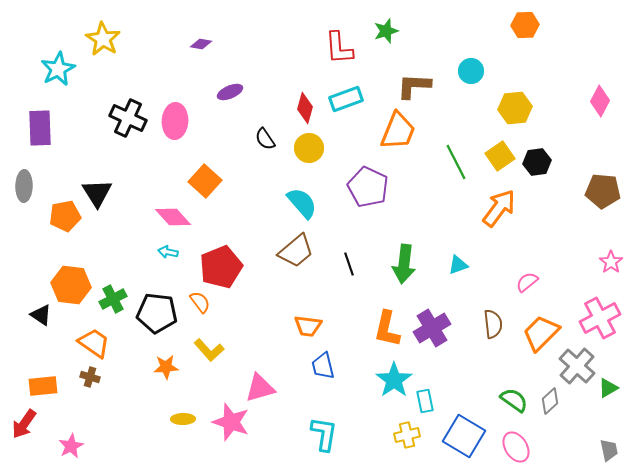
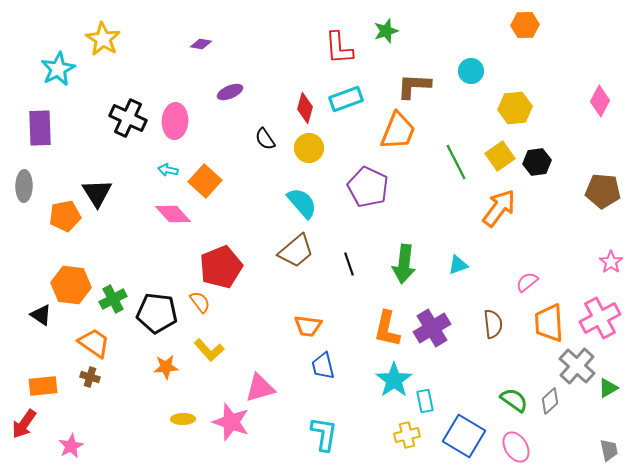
pink diamond at (173, 217): moved 3 px up
cyan arrow at (168, 252): moved 82 px up
orange trapezoid at (541, 333): moved 8 px right, 10 px up; rotated 48 degrees counterclockwise
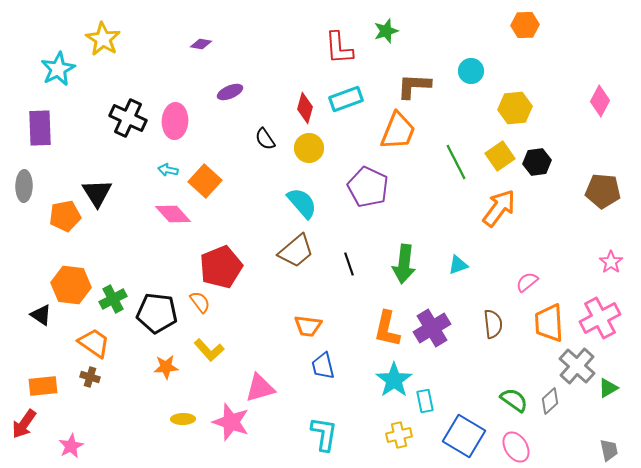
yellow cross at (407, 435): moved 8 px left
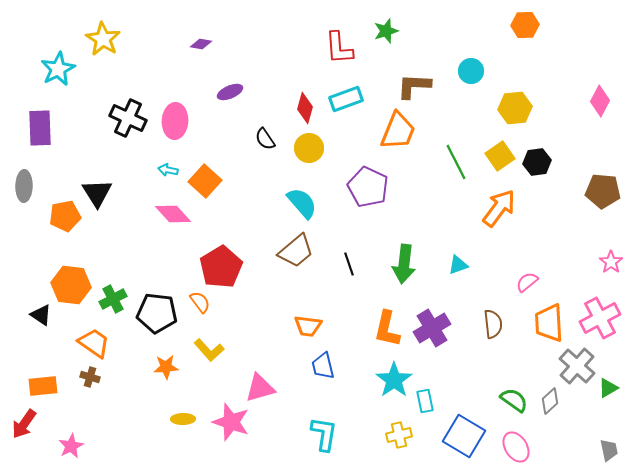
red pentagon at (221, 267): rotated 9 degrees counterclockwise
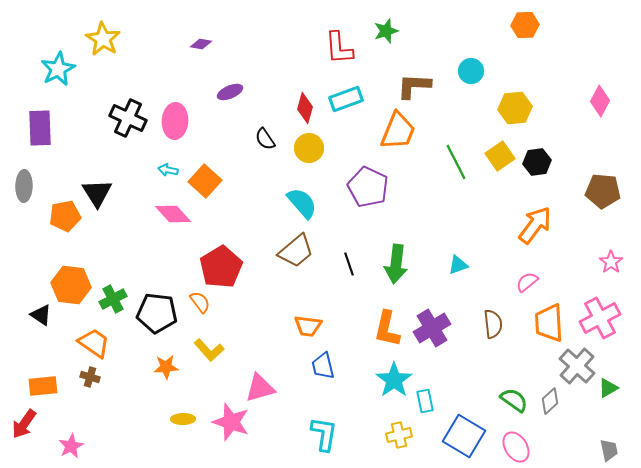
orange arrow at (499, 208): moved 36 px right, 17 px down
green arrow at (404, 264): moved 8 px left
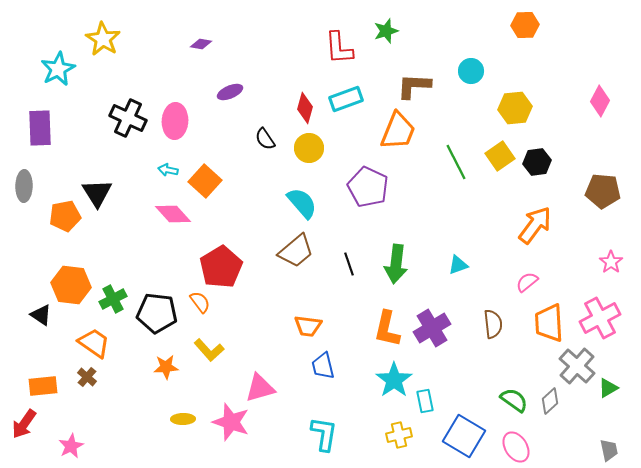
brown cross at (90, 377): moved 3 px left; rotated 24 degrees clockwise
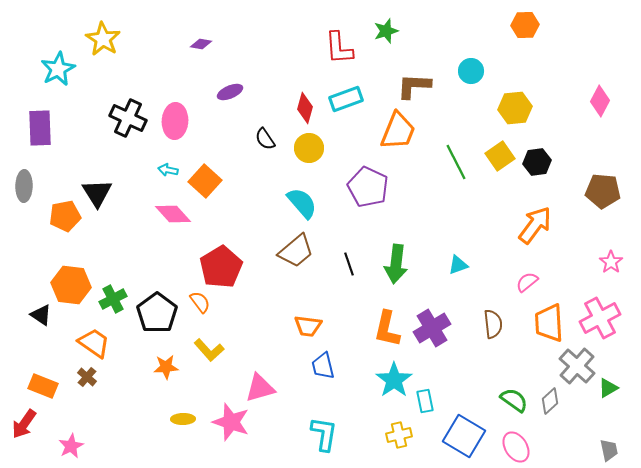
black pentagon at (157, 313): rotated 30 degrees clockwise
orange rectangle at (43, 386): rotated 28 degrees clockwise
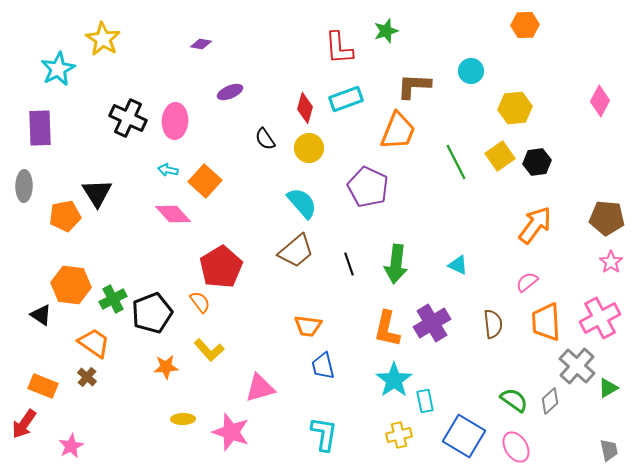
brown pentagon at (603, 191): moved 4 px right, 27 px down
cyan triangle at (458, 265): rotated 45 degrees clockwise
black pentagon at (157, 313): moved 5 px left; rotated 15 degrees clockwise
orange trapezoid at (549, 323): moved 3 px left, 1 px up
purple cross at (432, 328): moved 5 px up
pink star at (231, 422): moved 10 px down
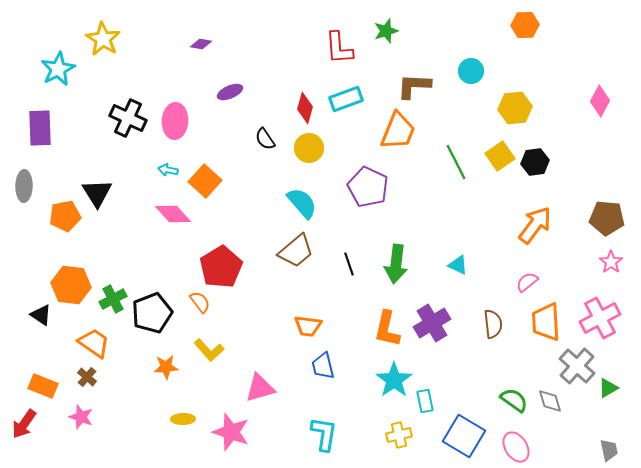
black hexagon at (537, 162): moved 2 px left
gray diamond at (550, 401): rotated 64 degrees counterclockwise
pink star at (71, 446): moved 10 px right, 29 px up; rotated 25 degrees counterclockwise
